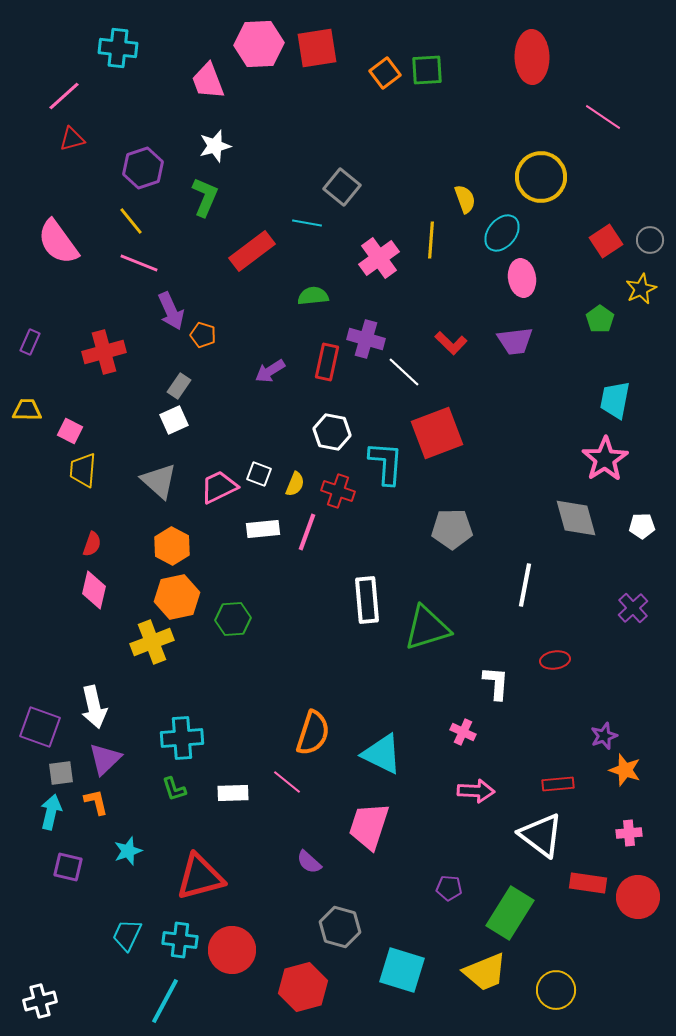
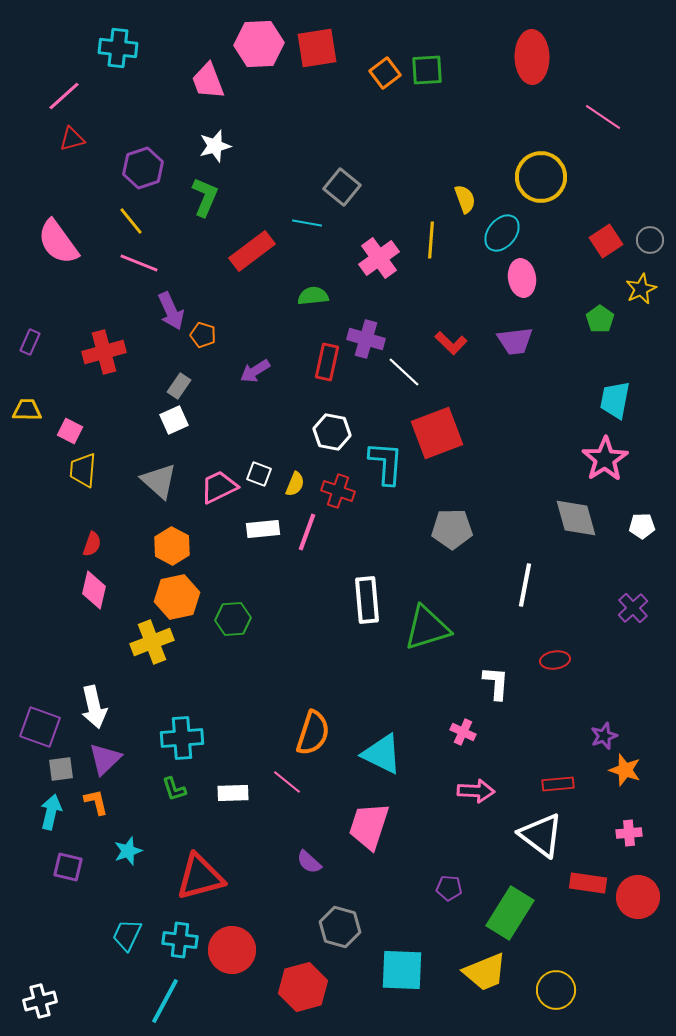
purple arrow at (270, 371): moved 15 px left
gray square at (61, 773): moved 4 px up
cyan square at (402, 970): rotated 15 degrees counterclockwise
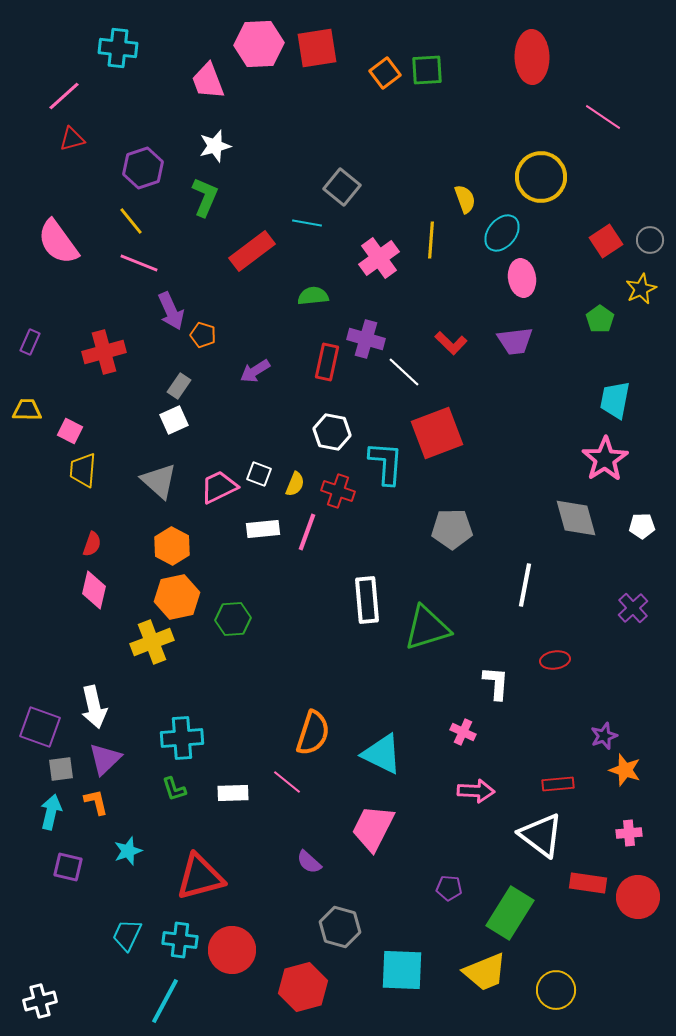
pink trapezoid at (369, 826): moved 4 px right, 2 px down; rotated 9 degrees clockwise
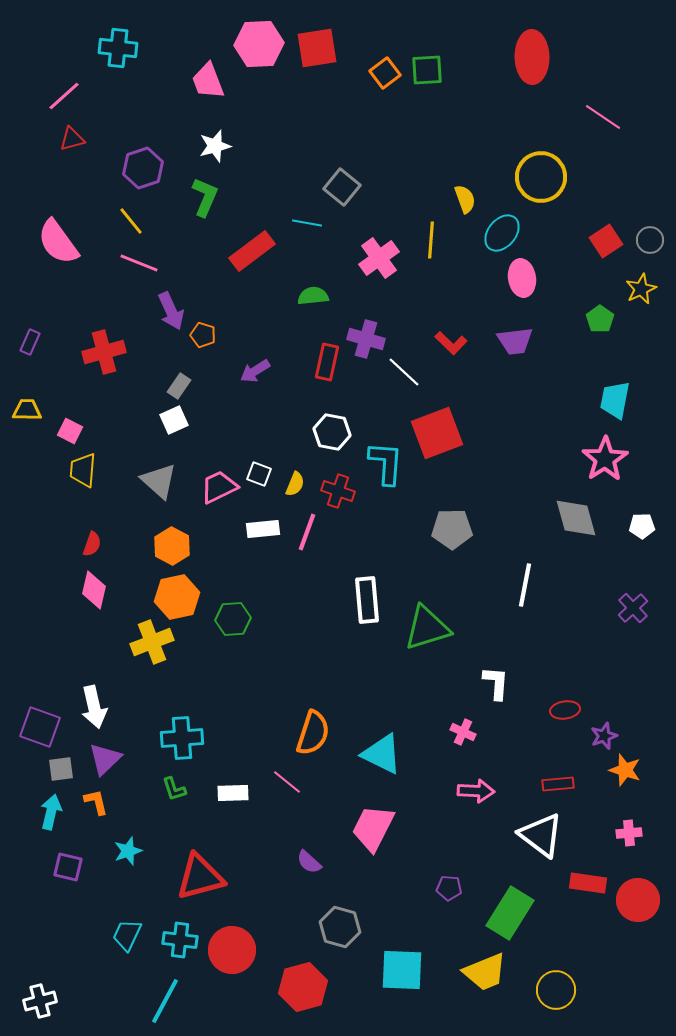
red ellipse at (555, 660): moved 10 px right, 50 px down
red circle at (638, 897): moved 3 px down
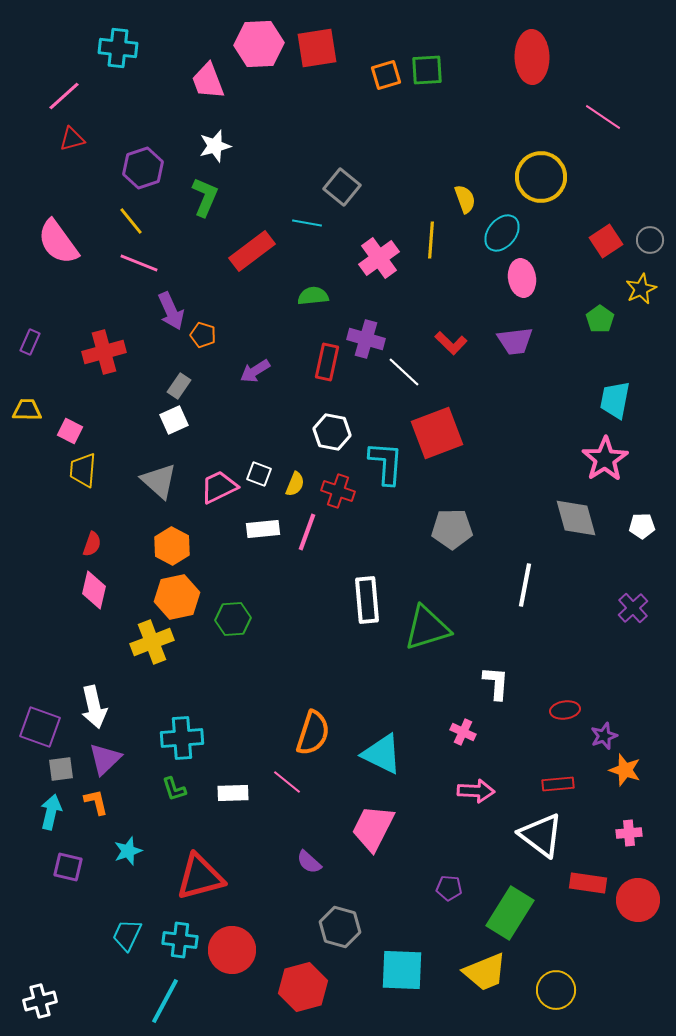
orange square at (385, 73): moved 1 px right, 2 px down; rotated 20 degrees clockwise
